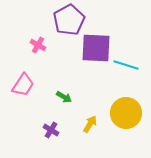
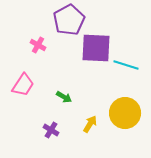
yellow circle: moved 1 px left
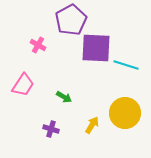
purple pentagon: moved 2 px right
yellow arrow: moved 2 px right, 1 px down
purple cross: moved 1 px up; rotated 14 degrees counterclockwise
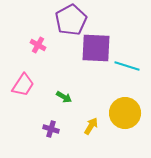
cyan line: moved 1 px right, 1 px down
yellow arrow: moved 1 px left, 1 px down
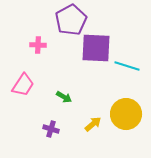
pink cross: rotated 28 degrees counterclockwise
yellow circle: moved 1 px right, 1 px down
yellow arrow: moved 2 px right, 2 px up; rotated 18 degrees clockwise
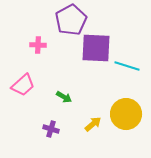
pink trapezoid: rotated 15 degrees clockwise
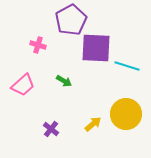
pink cross: rotated 14 degrees clockwise
green arrow: moved 16 px up
purple cross: rotated 21 degrees clockwise
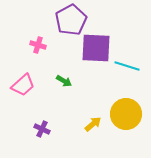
purple cross: moved 9 px left; rotated 14 degrees counterclockwise
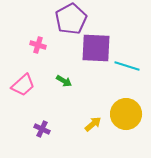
purple pentagon: moved 1 px up
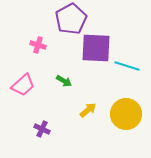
yellow arrow: moved 5 px left, 14 px up
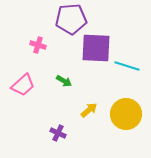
purple pentagon: rotated 24 degrees clockwise
yellow arrow: moved 1 px right
purple cross: moved 16 px right, 4 px down
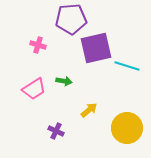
purple square: rotated 16 degrees counterclockwise
green arrow: rotated 21 degrees counterclockwise
pink trapezoid: moved 11 px right, 4 px down; rotated 10 degrees clockwise
yellow circle: moved 1 px right, 14 px down
purple cross: moved 2 px left, 2 px up
